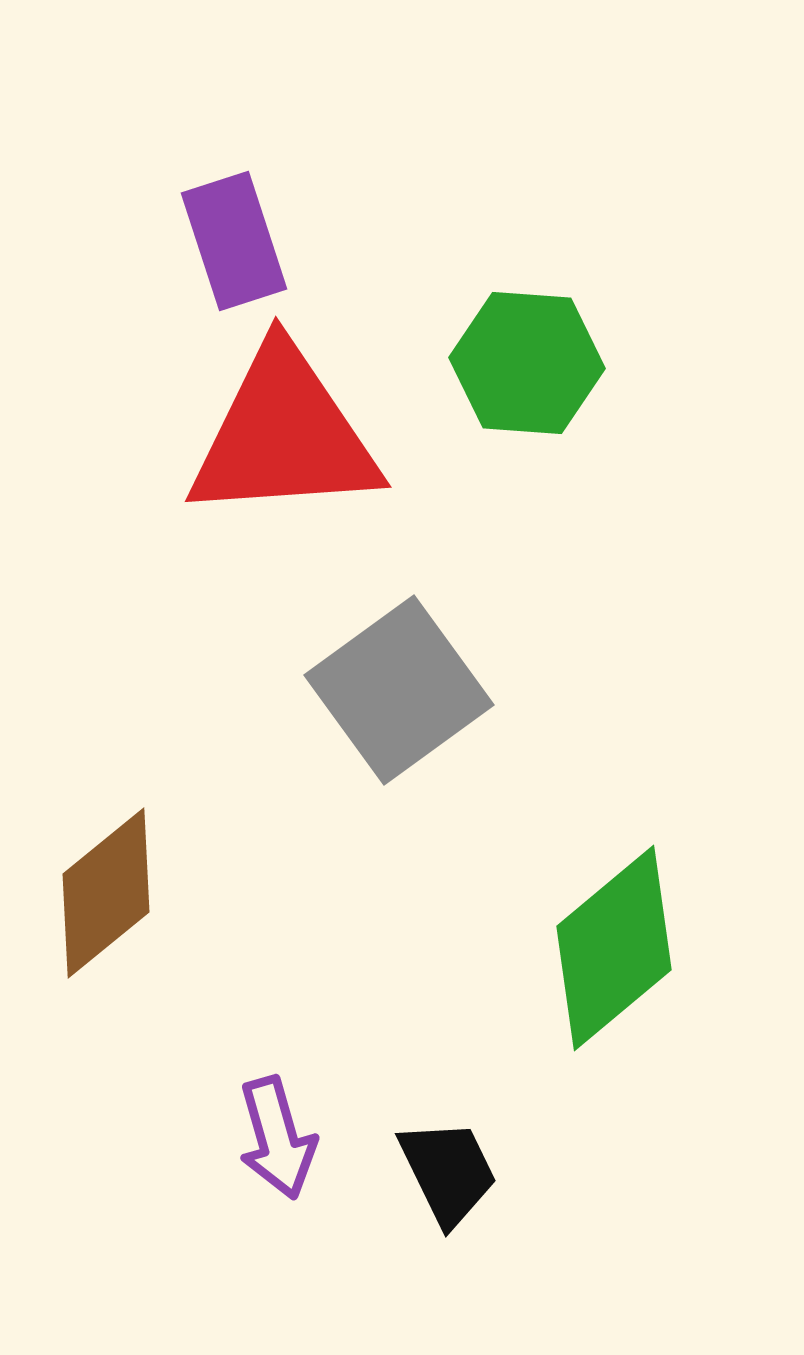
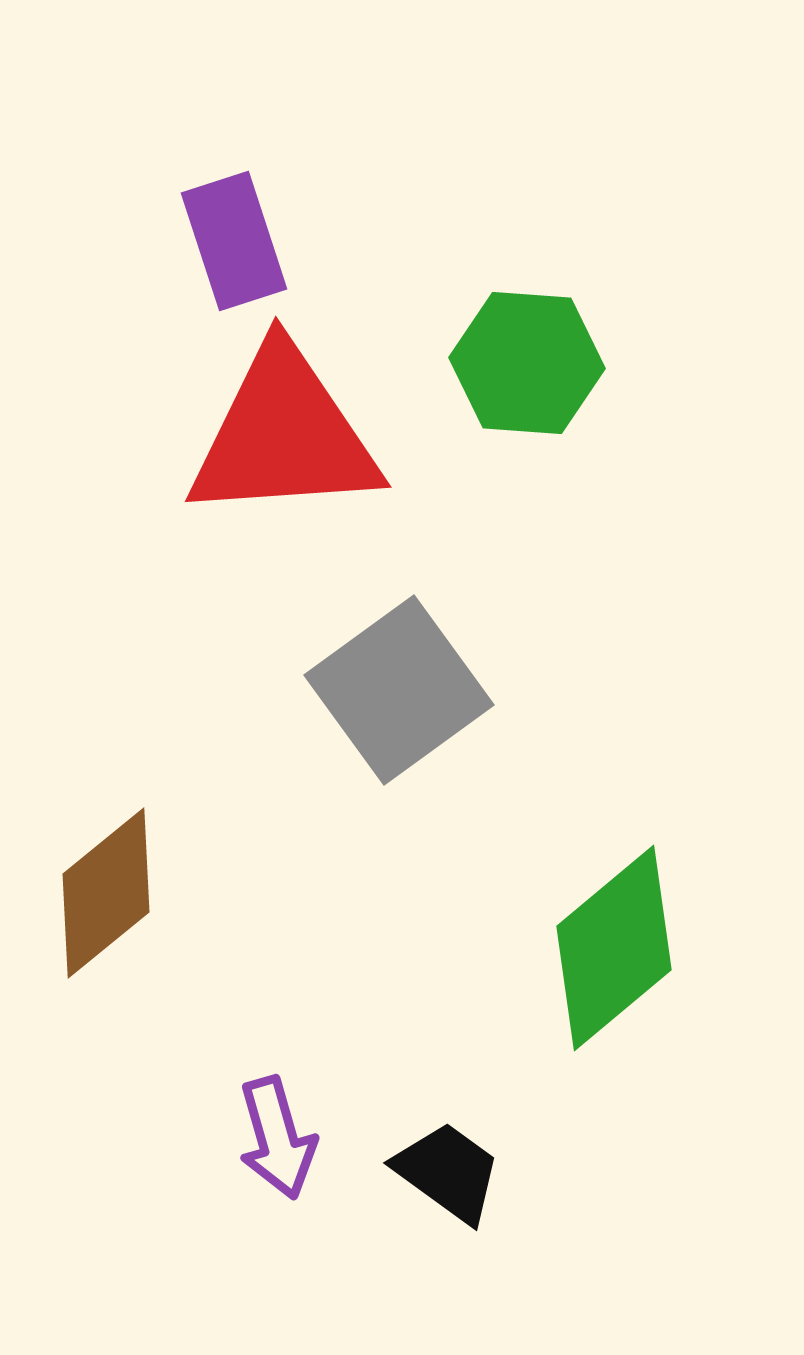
black trapezoid: rotated 28 degrees counterclockwise
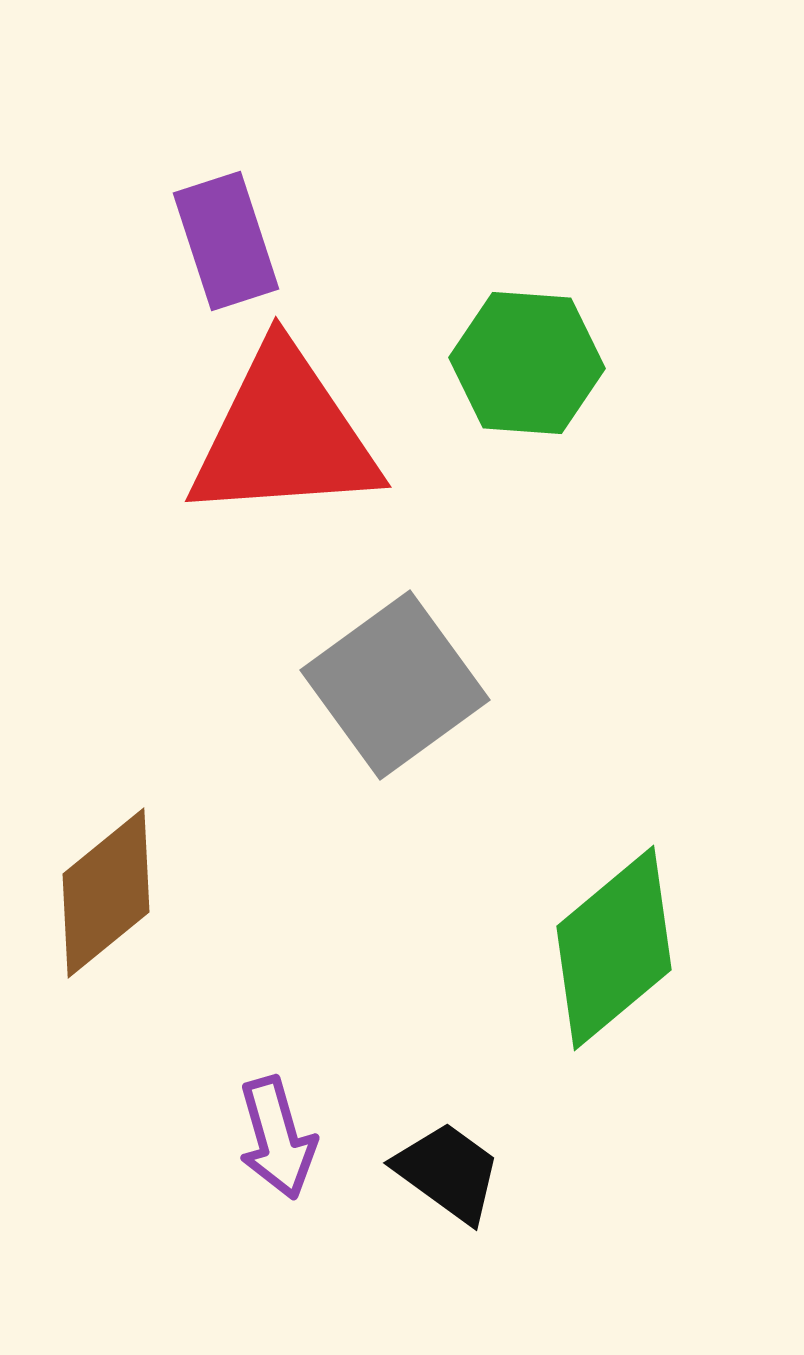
purple rectangle: moved 8 px left
gray square: moved 4 px left, 5 px up
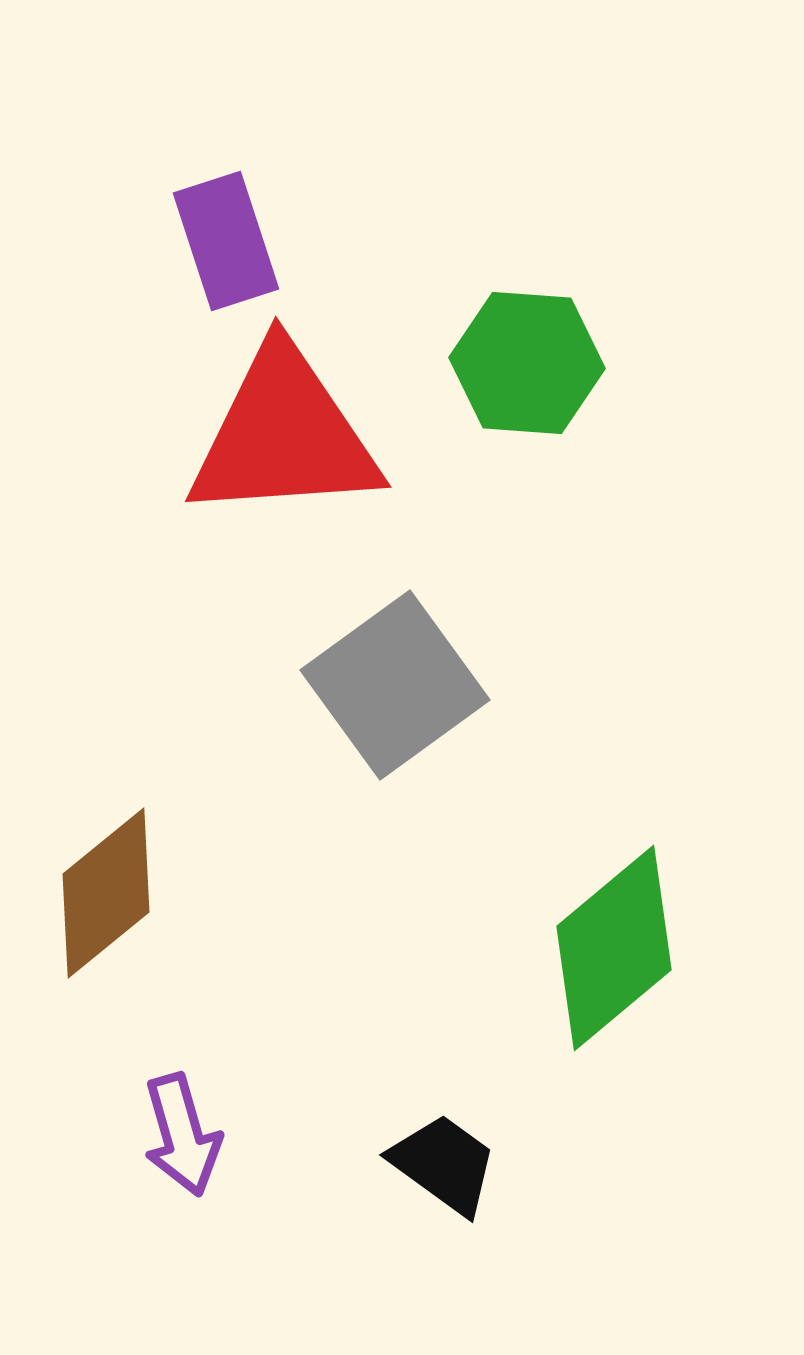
purple arrow: moved 95 px left, 3 px up
black trapezoid: moved 4 px left, 8 px up
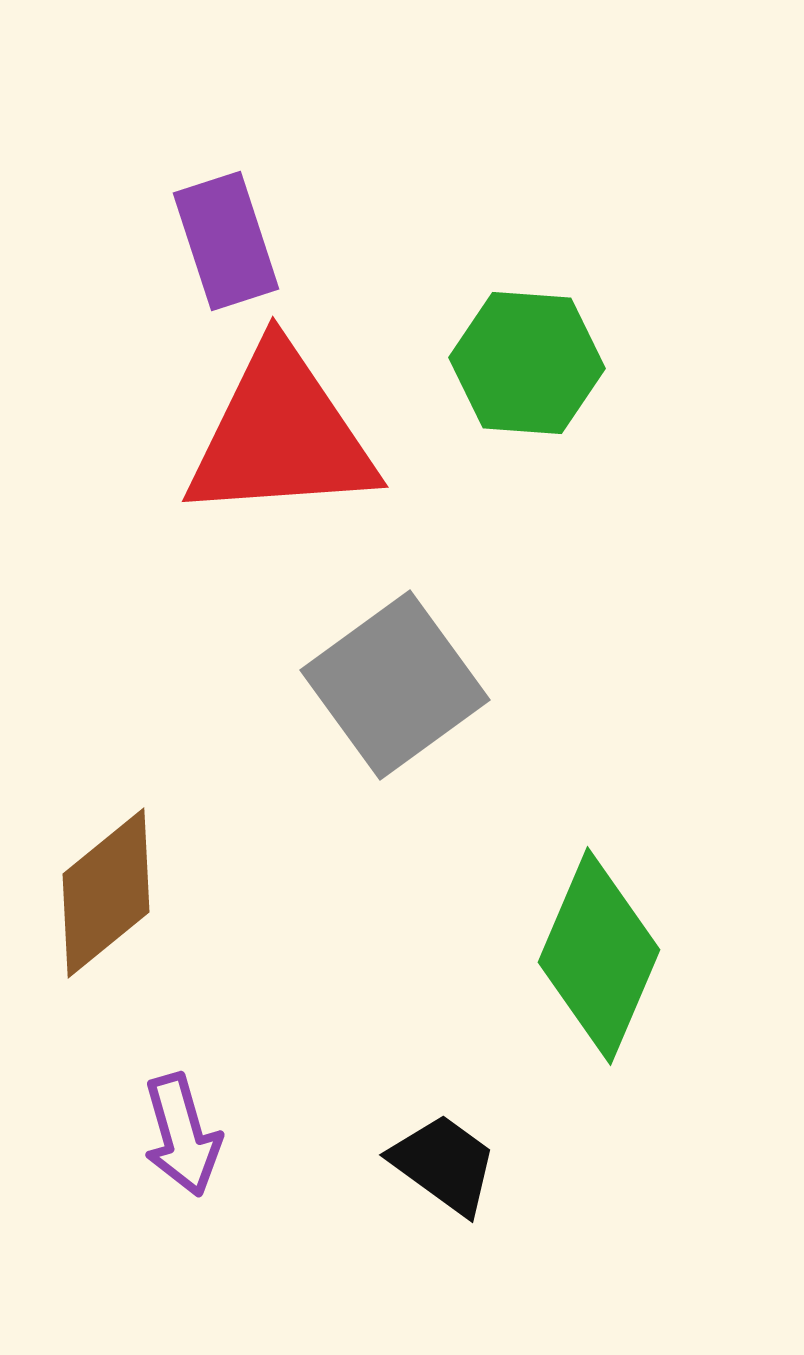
red triangle: moved 3 px left
green diamond: moved 15 px left, 8 px down; rotated 27 degrees counterclockwise
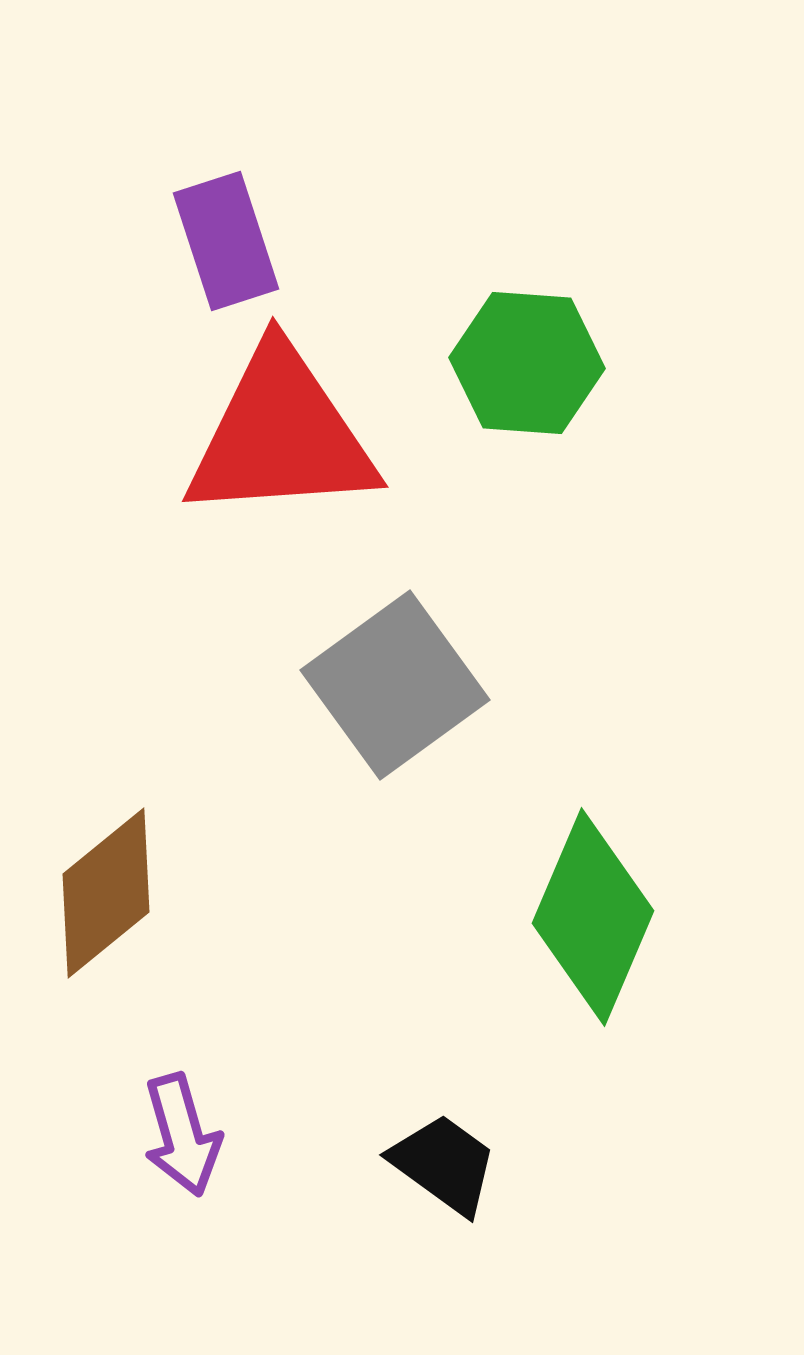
green diamond: moved 6 px left, 39 px up
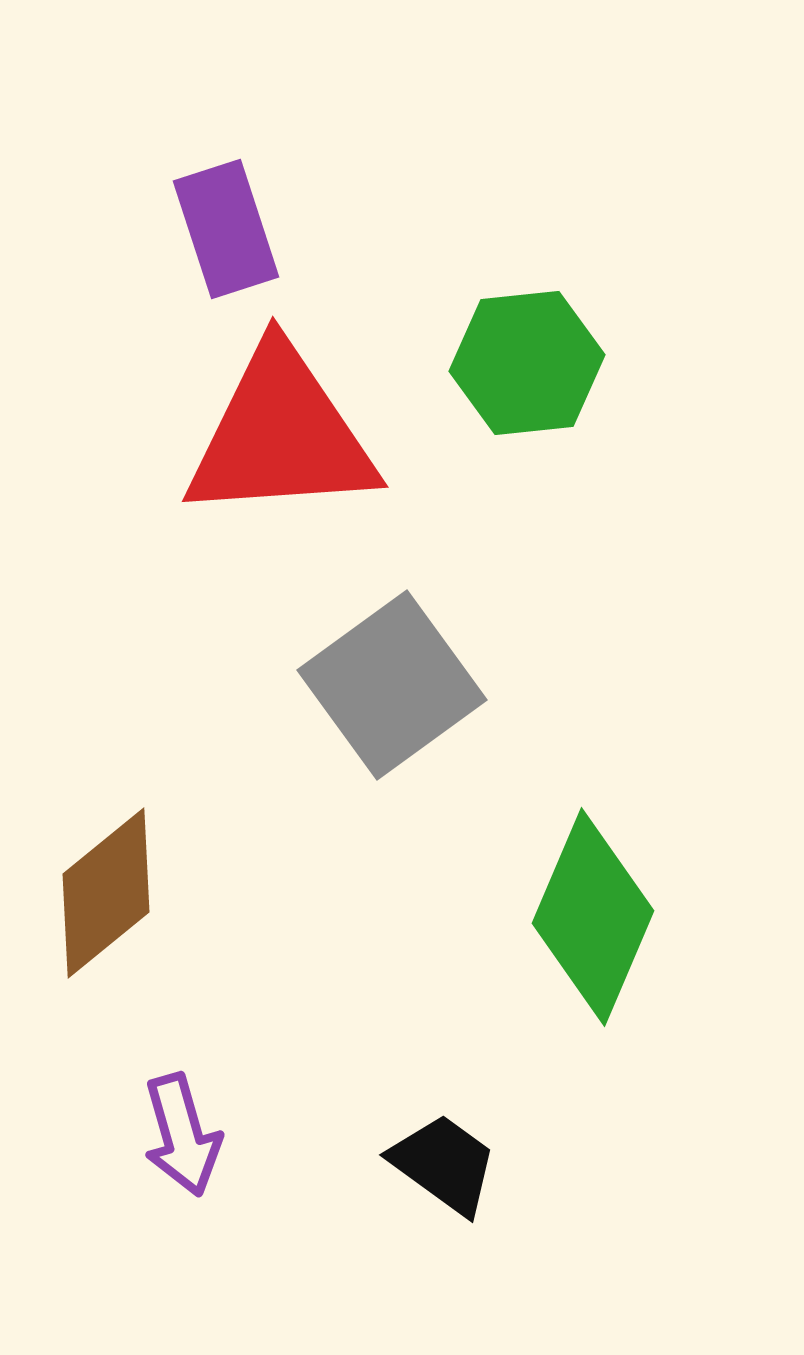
purple rectangle: moved 12 px up
green hexagon: rotated 10 degrees counterclockwise
gray square: moved 3 px left
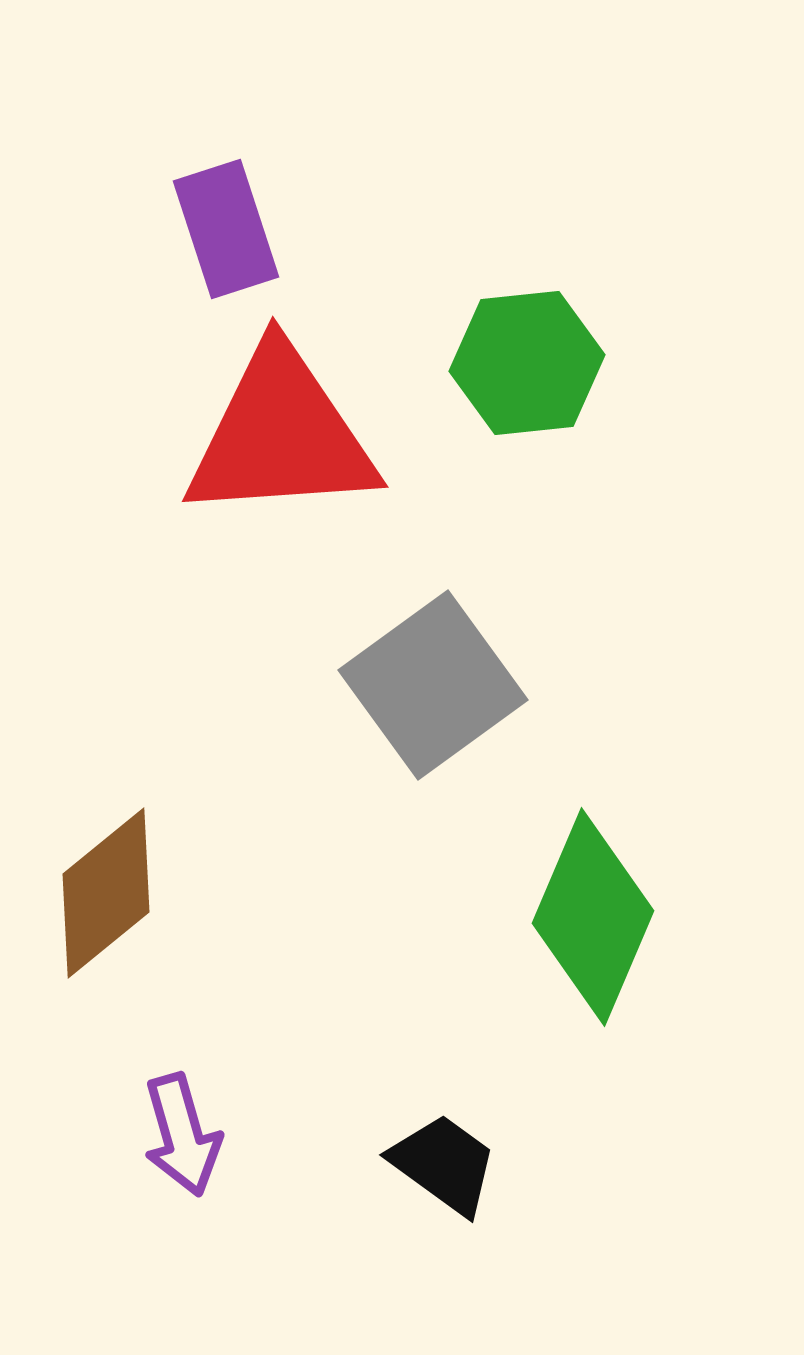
gray square: moved 41 px right
